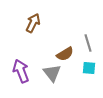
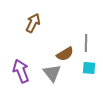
gray line: moved 2 px left; rotated 18 degrees clockwise
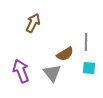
gray line: moved 1 px up
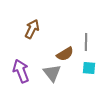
brown arrow: moved 1 px left, 6 px down
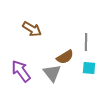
brown arrow: rotated 96 degrees clockwise
brown semicircle: moved 3 px down
purple arrow: rotated 15 degrees counterclockwise
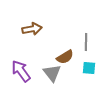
brown arrow: rotated 42 degrees counterclockwise
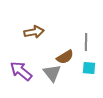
brown arrow: moved 2 px right, 3 px down
purple arrow: rotated 15 degrees counterclockwise
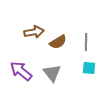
brown semicircle: moved 7 px left, 15 px up
